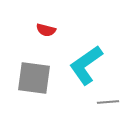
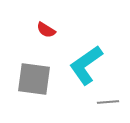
red semicircle: rotated 18 degrees clockwise
gray square: moved 1 px down
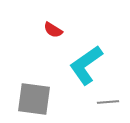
red semicircle: moved 7 px right
gray square: moved 20 px down
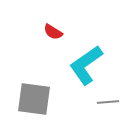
red semicircle: moved 2 px down
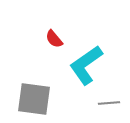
red semicircle: moved 1 px right, 7 px down; rotated 18 degrees clockwise
gray line: moved 1 px right, 1 px down
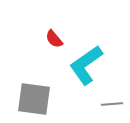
gray line: moved 3 px right, 1 px down
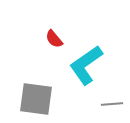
gray square: moved 2 px right
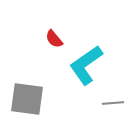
gray square: moved 9 px left
gray line: moved 1 px right, 1 px up
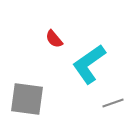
cyan L-shape: moved 3 px right, 1 px up
gray line: rotated 15 degrees counterclockwise
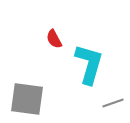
red semicircle: rotated 12 degrees clockwise
cyan L-shape: rotated 141 degrees clockwise
